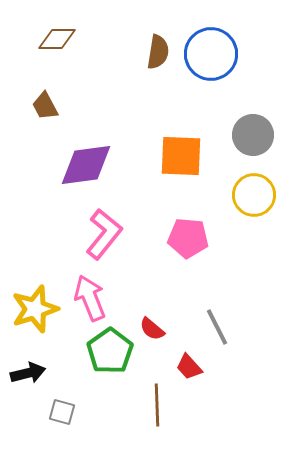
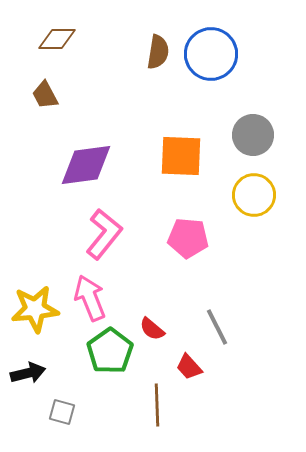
brown trapezoid: moved 11 px up
yellow star: rotated 12 degrees clockwise
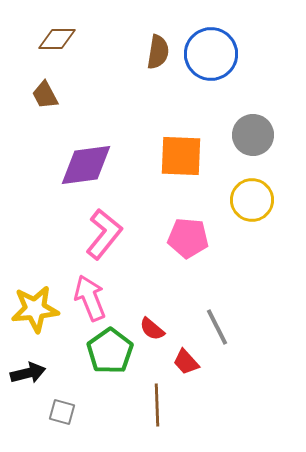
yellow circle: moved 2 px left, 5 px down
red trapezoid: moved 3 px left, 5 px up
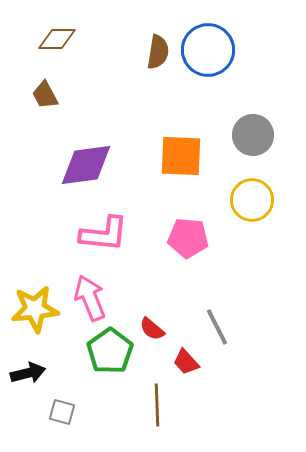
blue circle: moved 3 px left, 4 px up
pink L-shape: rotated 57 degrees clockwise
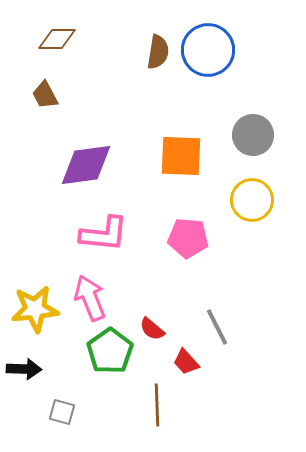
black arrow: moved 4 px left, 4 px up; rotated 16 degrees clockwise
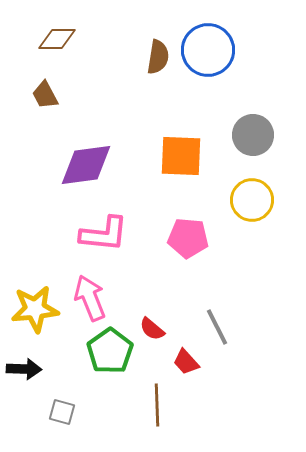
brown semicircle: moved 5 px down
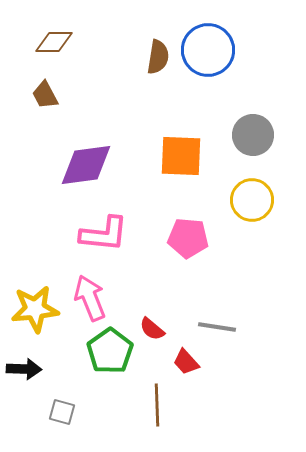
brown diamond: moved 3 px left, 3 px down
gray line: rotated 54 degrees counterclockwise
